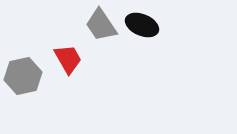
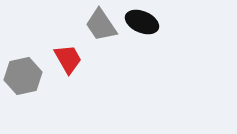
black ellipse: moved 3 px up
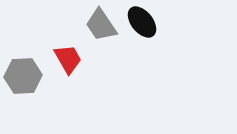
black ellipse: rotated 28 degrees clockwise
gray hexagon: rotated 9 degrees clockwise
